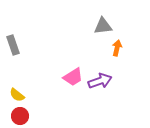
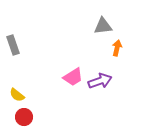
red circle: moved 4 px right, 1 px down
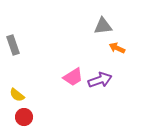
orange arrow: rotated 77 degrees counterclockwise
purple arrow: moved 1 px up
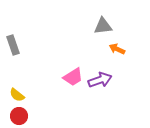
orange arrow: moved 1 px down
red circle: moved 5 px left, 1 px up
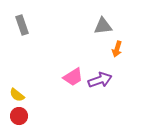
gray rectangle: moved 9 px right, 20 px up
orange arrow: rotated 98 degrees counterclockwise
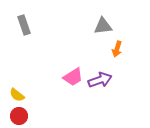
gray rectangle: moved 2 px right
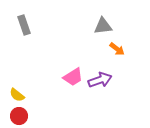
orange arrow: rotated 70 degrees counterclockwise
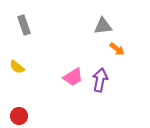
purple arrow: rotated 60 degrees counterclockwise
yellow semicircle: moved 28 px up
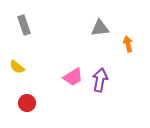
gray triangle: moved 3 px left, 2 px down
orange arrow: moved 11 px right, 5 px up; rotated 140 degrees counterclockwise
red circle: moved 8 px right, 13 px up
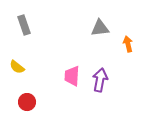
pink trapezoid: moved 1 px left, 1 px up; rotated 125 degrees clockwise
red circle: moved 1 px up
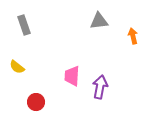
gray triangle: moved 1 px left, 7 px up
orange arrow: moved 5 px right, 8 px up
purple arrow: moved 7 px down
red circle: moved 9 px right
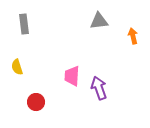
gray rectangle: moved 1 px up; rotated 12 degrees clockwise
yellow semicircle: rotated 35 degrees clockwise
purple arrow: moved 1 px left, 1 px down; rotated 30 degrees counterclockwise
